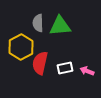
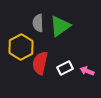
green triangle: rotated 30 degrees counterclockwise
white rectangle: rotated 14 degrees counterclockwise
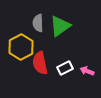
red semicircle: rotated 25 degrees counterclockwise
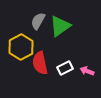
gray semicircle: moved 2 px up; rotated 30 degrees clockwise
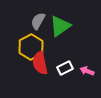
yellow hexagon: moved 10 px right
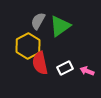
yellow hexagon: moved 3 px left, 1 px up
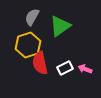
gray semicircle: moved 6 px left, 4 px up
yellow hexagon: moved 1 px up; rotated 10 degrees clockwise
pink arrow: moved 2 px left, 2 px up
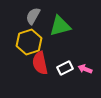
gray semicircle: moved 1 px right, 1 px up
green triangle: rotated 20 degrees clockwise
yellow hexagon: moved 1 px right, 3 px up
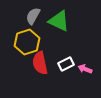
green triangle: moved 1 px left, 5 px up; rotated 40 degrees clockwise
yellow hexagon: moved 2 px left
white rectangle: moved 1 px right, 4 px up
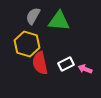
green triangle: rotated 20 degrees counterclockwise
yellow hexagon: moved 2 px down; rotated 25 degrees counterclockwise
